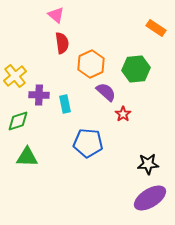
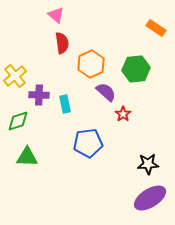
blue pentagon: rotated 12 degrees counterclockwise
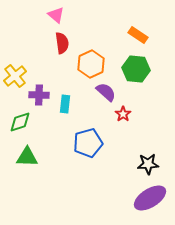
orange rectangle: moved 18 px left, 7 px down
green hexagon: rotated 12 degrees clockwise
cyan rectangle: rotated 18 degrees clockwise
green diamond: moved 2 px right, 1 px down
blue pentagon: rotated 8 degrees counterclockwise
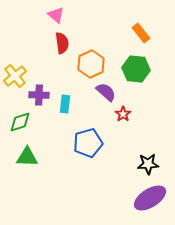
orange rectangle: moved 3 px right, 2 px up; rotated 18 degrees clockwise
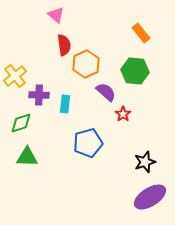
red semicircle: moved 2 px right, 2 px down
orange hexagon: moved 5 px left
green hexagon: moved 1 px left, 2 px down
green diamond: moved 1 px right, 1 px down
black star: moved 3 px left, 2 px up; rotated 15 degrees counterclockwise
purple ellipse: moved 1 px up
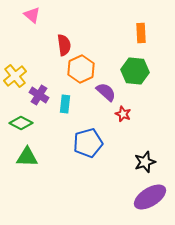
pink triangle: moved 24 px left
orange rectangle: rotated 36 degrees clockwise
orange hexagon: moved 5 px left, 5 px down
purple cross: rotated 30 degrees clockwise
red star: rotated 14 degrees counterclockwise
green diamond: rotated 45 degrees clockwise
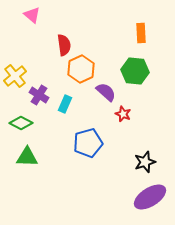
cyan rectangle: rotated 18 degrees clockwise
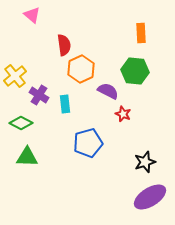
purple semicircle: moved 2 px right, 1 px up; rotated 15 degrees counterclockwise
cyan rectangle: rotated 30 degrees counterclockwise
